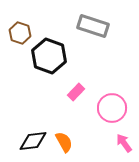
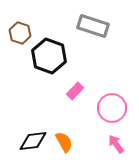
pink rectangle: moved 1 px left, 1 px up
pink arrow: moved 8 px left, 1 px down
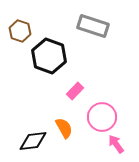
brown hexagon: moved 2 px up
pink circle: moved 10 px left, 9 px down
orange semicircle: moved 14 px up
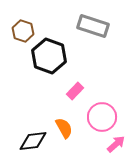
brown hexagon: moved 3 px right
pink arrow: rotated 84 degrees clockwise
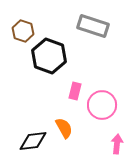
pink rectangle: rotated 30 degrees counterclockwise
pink circle: moved 12 px up
pink arrow: moved 1 px right; rotated 42 degrees counterclockwise
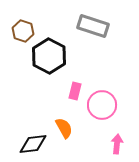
black hexagon: rotated 8 degrees clockwise
black diamond: moved 3 px down
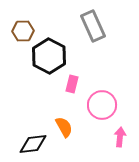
gray rectangle: rotated 48 degrees clockwise
brown hexagon: rotated 20 degrees counterclockwise
pink rectangle: moved 3 px left, 7 px up
orange semicircle: moved 1 px up
pink arrow: moved 3 px right, 7 px up
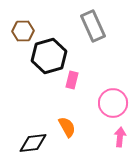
black hexagon: rotated 16 degrees clockwise
pink rectangle: moved 4 px up
pink circle: moved 11 px right, 2 px up
orange semicircle: moved 3 px right
black diamond: moved 1 px up
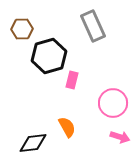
brown hexagon: moved 1 px left, 2 px up
pink arrow: rotated 102 degrees clockwise
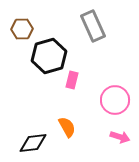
pink circle: moved 2 px right, 3 px up
